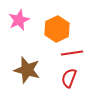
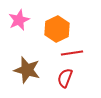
red semicircle: moved 4 px left
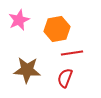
orange hexagon: rotated 15 degrees clockwise
brown star: rotated 12 degrees counterclockwise
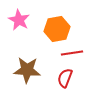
pink star: rotated 20 degrees counterclockwise
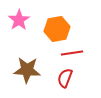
pink star: rotated 10 degrees clockwise
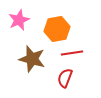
pink star: rotated 10 degrees clockwise
brown star: moved 5 px right, 11 px up; rotated 12 degrees clockwise
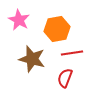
pink star: rotated 20 degrees counterclockwise
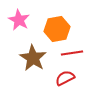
brown star: moved 1 px right, 1 px up; rotated 16 degrees clockwise
red semicircle: rotated 42 degrees clockwise
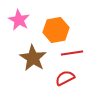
orange hexagon: moved 1 px left, 1 px down
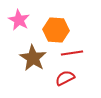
orange hexagon: rotated 15 degrees clockwise
